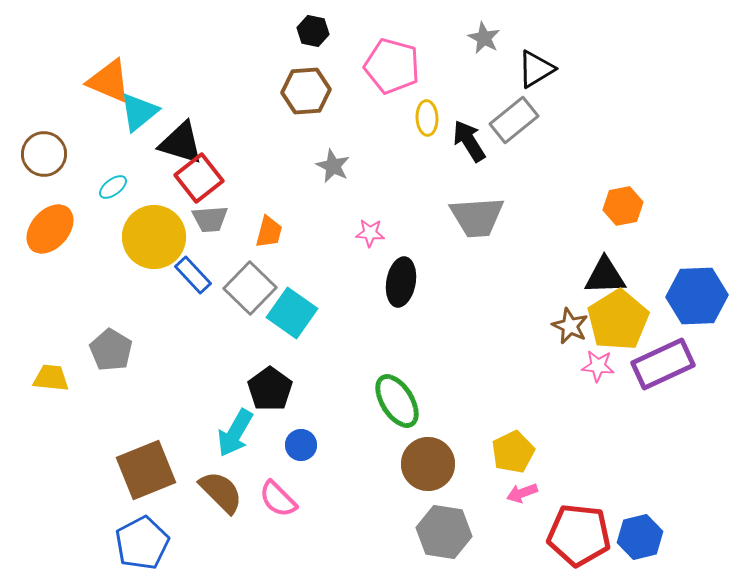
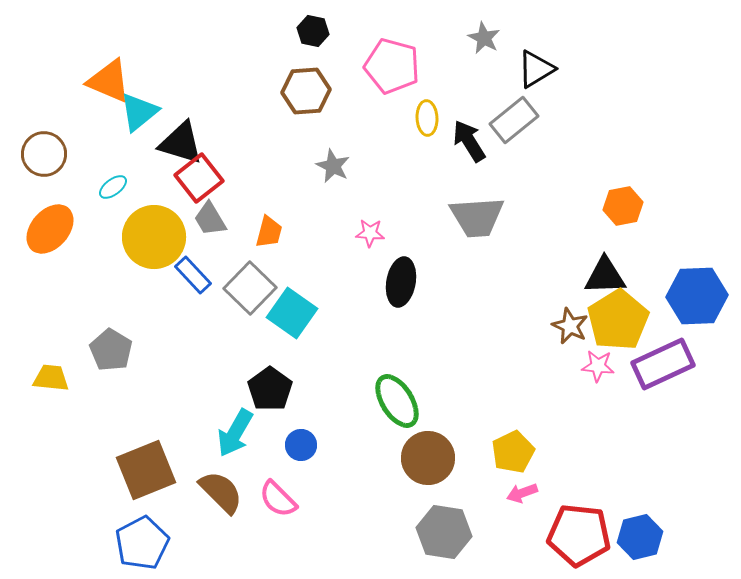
gray trapezoid at (210, 219): rotated 63 degrees clockwise
brown circle at (428, 464): moved 6 px up
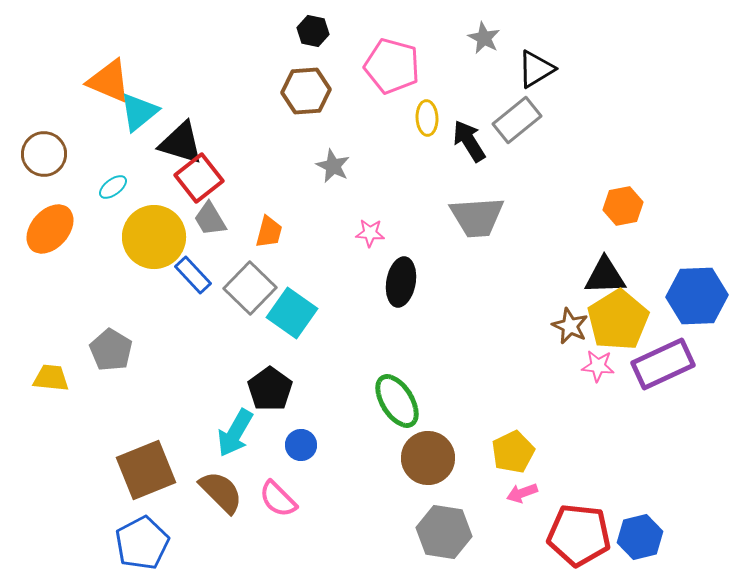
gray rectangle at (514, 120): moved 3 px right
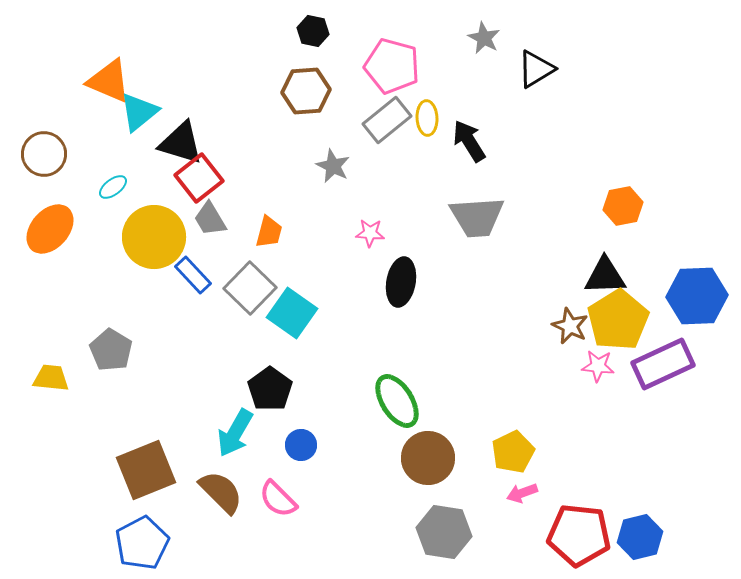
gray rectangle at (517, 120): moved 130 px left
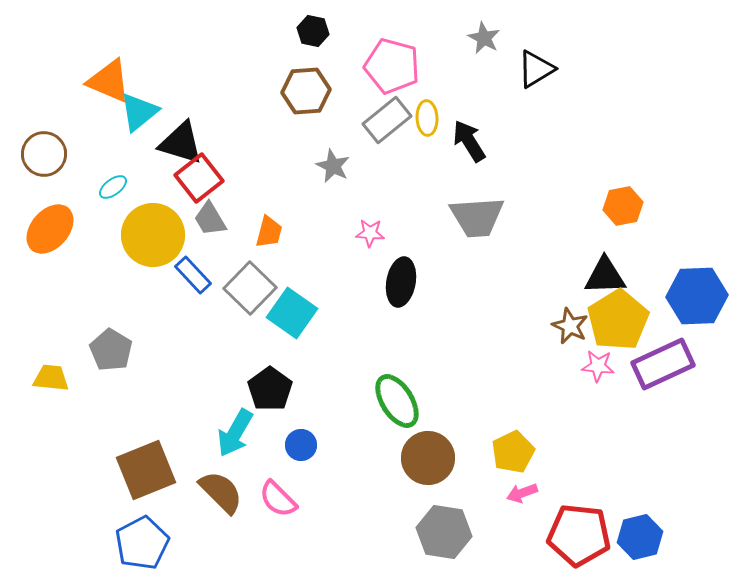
yellow circle at (154, 237): moved 1 px left, 2 px up
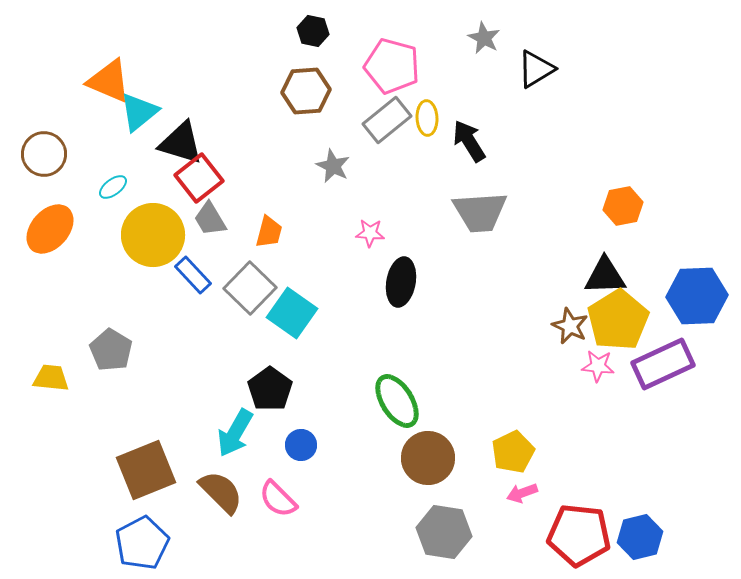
gray trapezoid at (477, 217): moved 3 px right, 5 px up
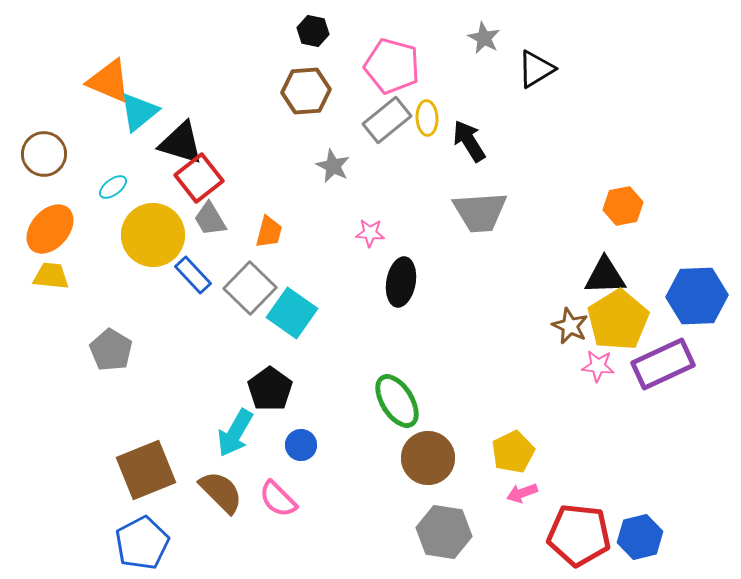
yellow trapezoid at (51, 378): moved 102 px up
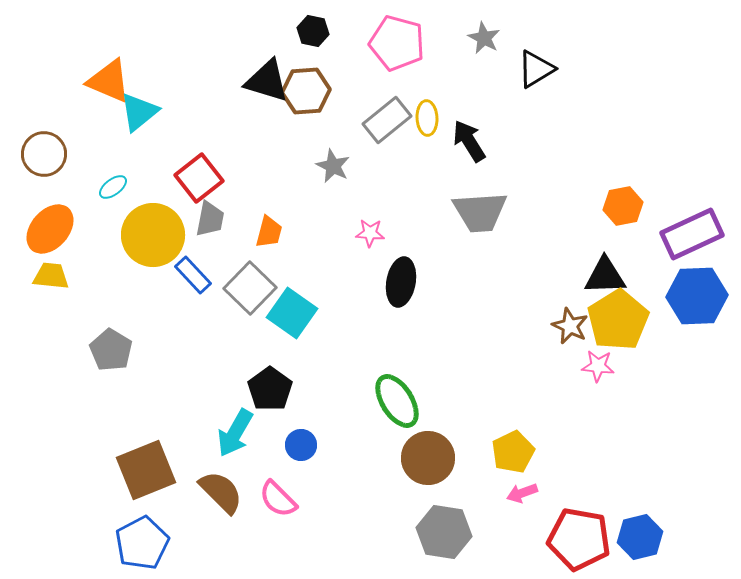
pink pentagon at (392, 66): moved 5 px right, 23 px up
black triangle at (181, 143): moved 86 px right, 62 px up
gray trapezoid at (210, 219): rotated 138 degrees counterclockwise
purple rectangle at (663, 364): moved 29 px right, 130 px up
red pentagon at (579, 535): moved 4 px down; rotated 4 degrees clockwise
